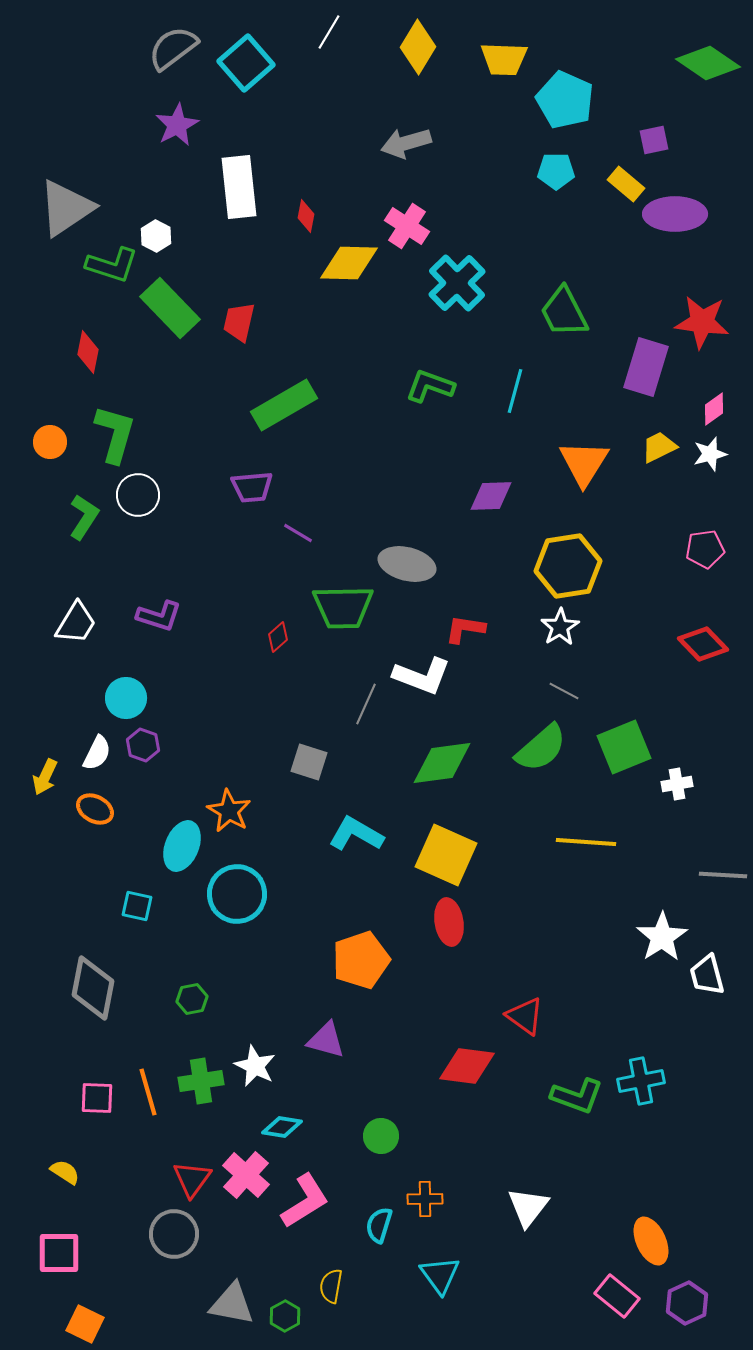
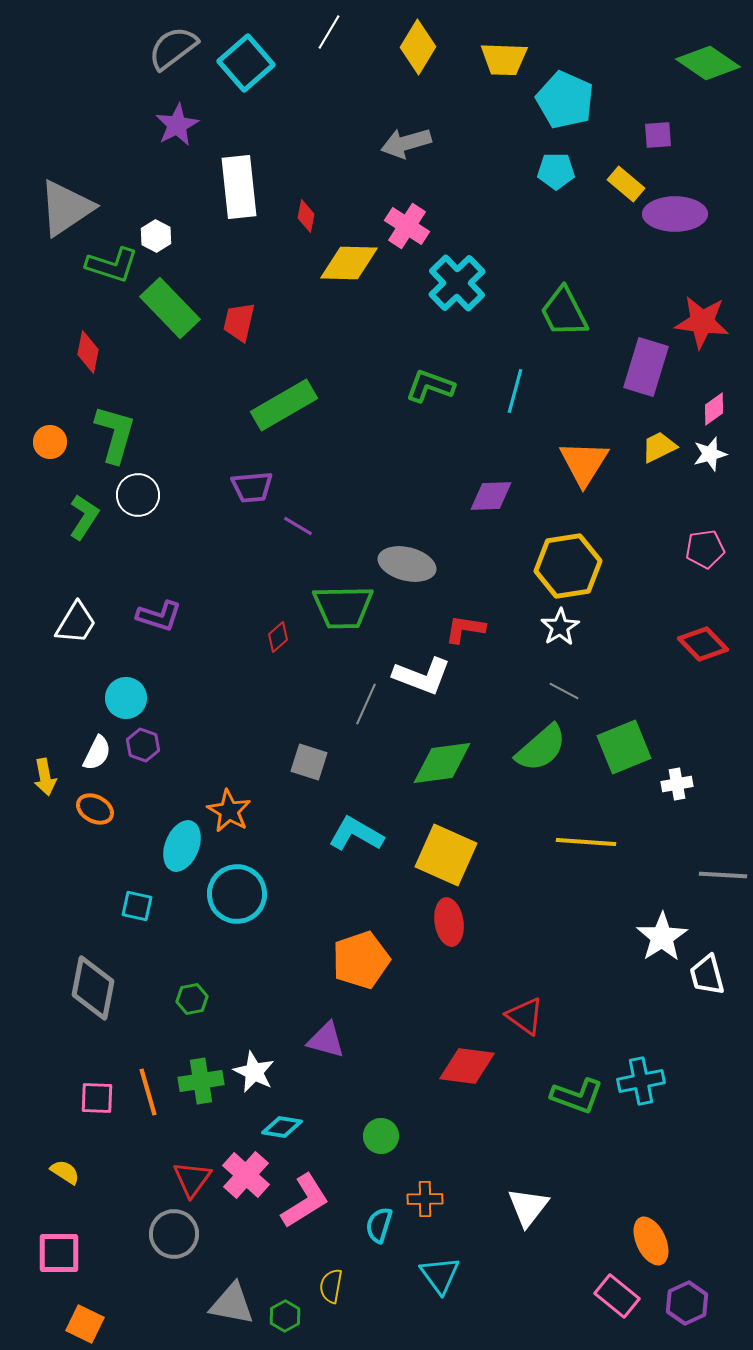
purple square at (654, 140): moved 4 px right, 5 px up; rotated 8 degrees clockwise
purple line at (298, 533): moved 7 px up
yellow arrow at (45, 777): rotated 36 degrees counterclockwise
white star at (255, 1066): moved 1 px left, 6 px down
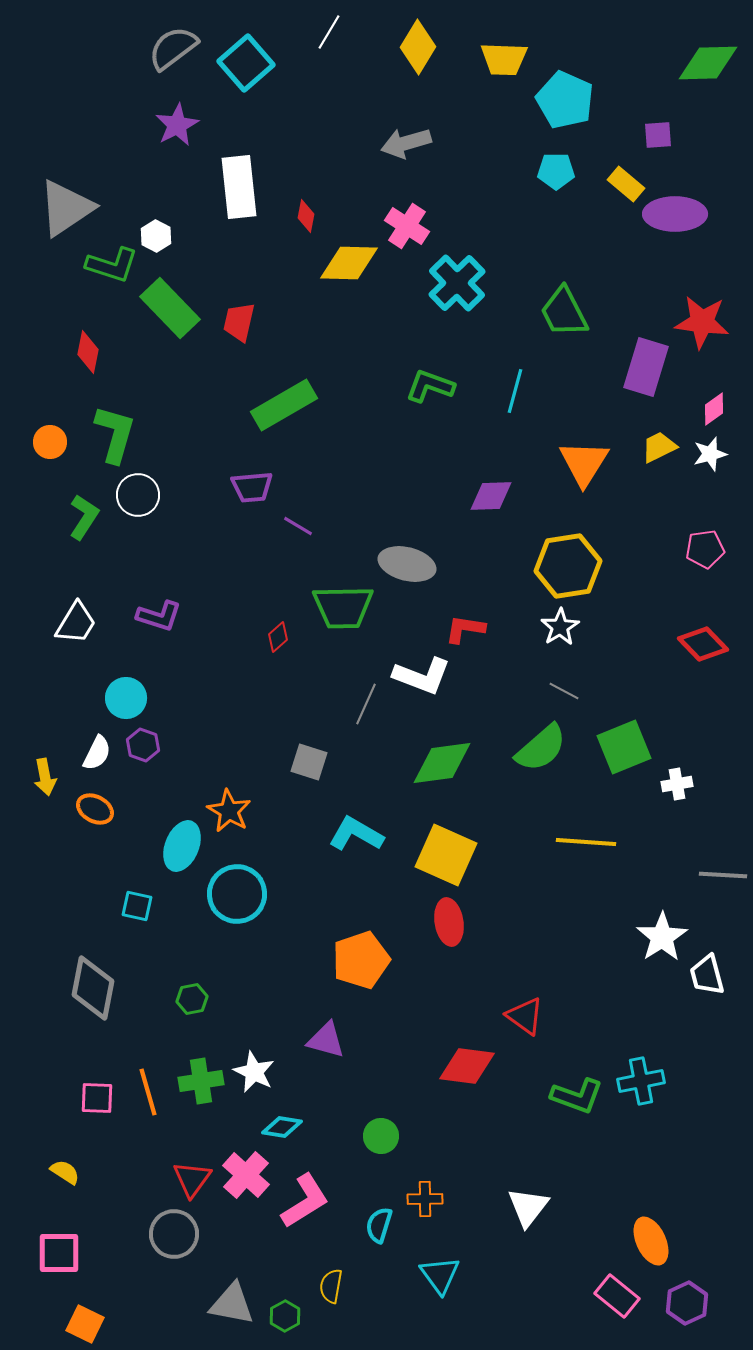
green diamond at (708, 63): rotated 36 degrees counterclockwise
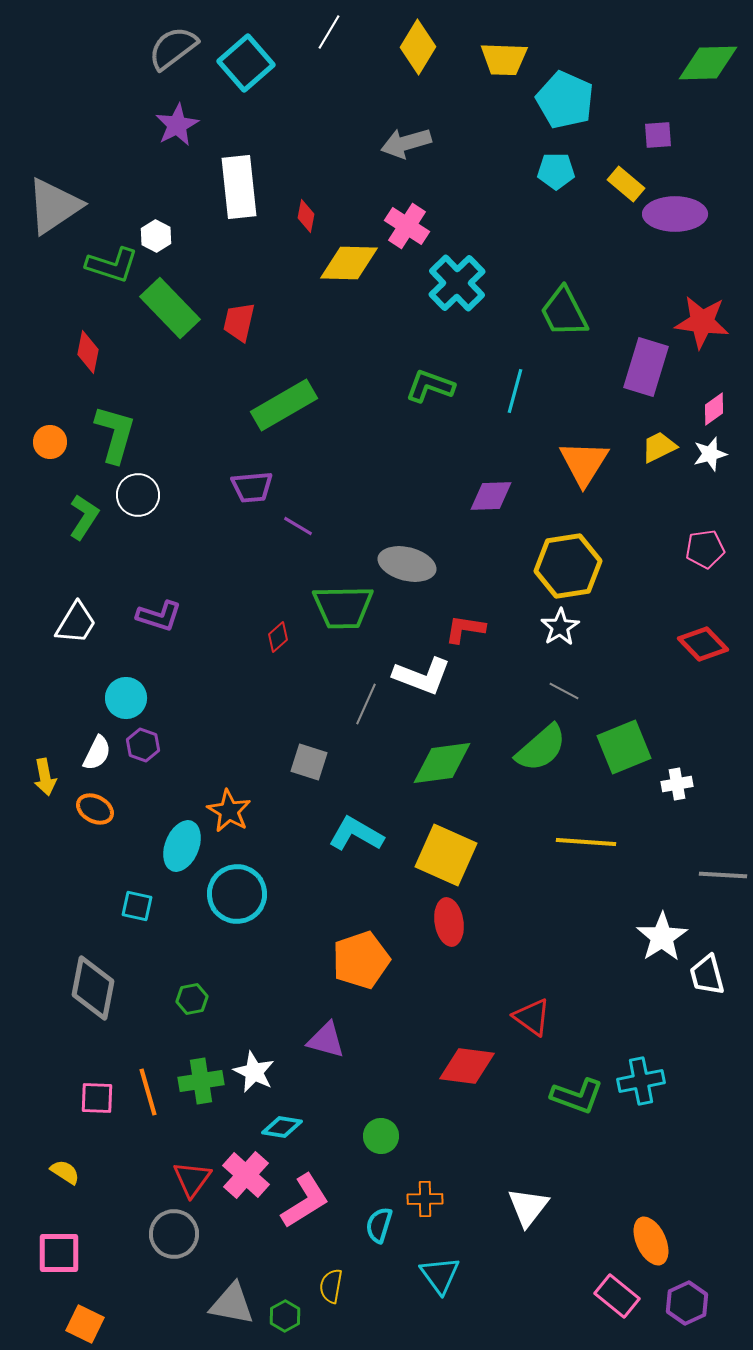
gray triangle at (66, 208): moved 12 px left, 2 px up
red triangle at (525, 1016): moved 7 px right, 1 px down
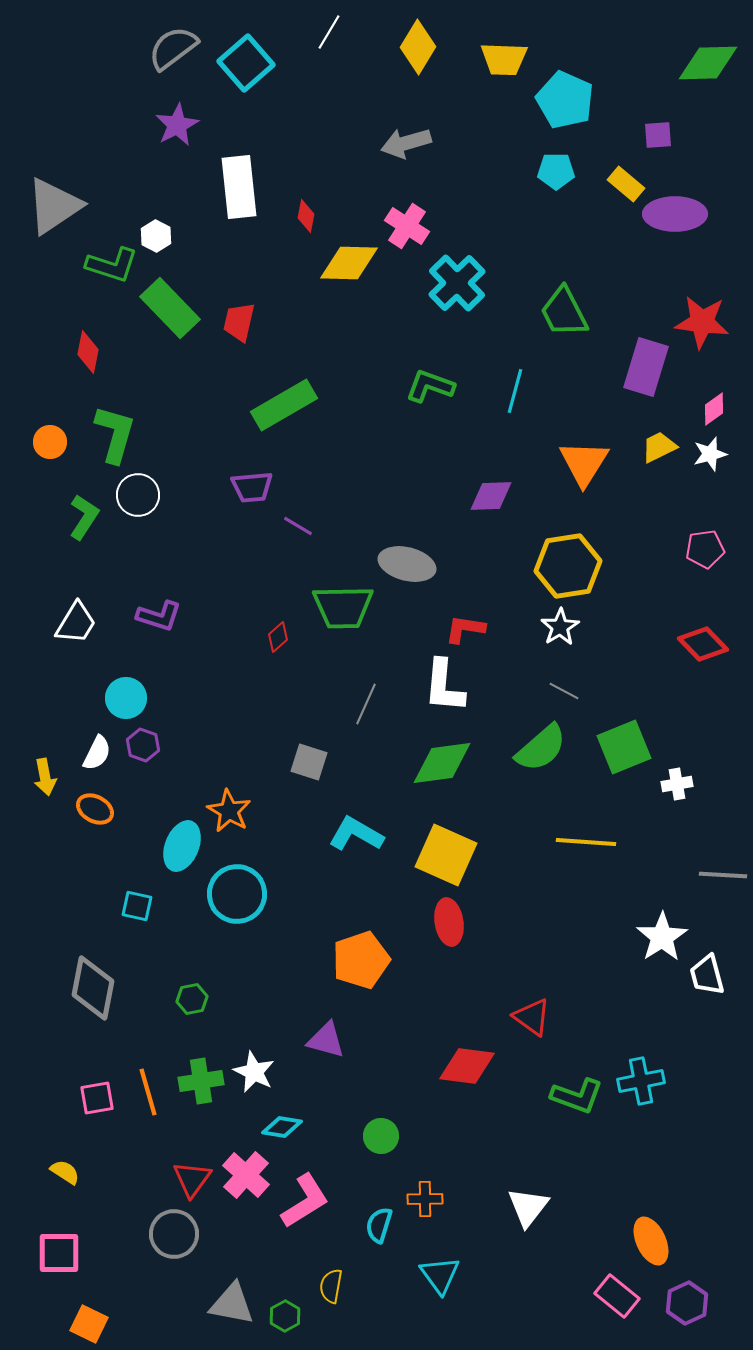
white L-shape at (422, 676): moved 22 px right, 10 px down; rotated 74 degrees clockwise
pink square at (97, 1098): rotated 12 degrees counterclockwise
orange square at (85, 1324): moved 4 px right
